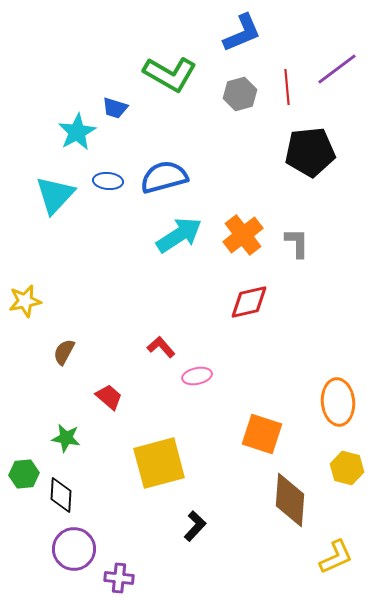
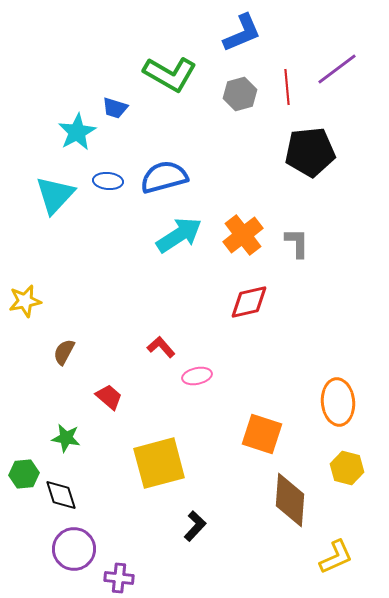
black diamond: rotated 21 degrees counterclockwise
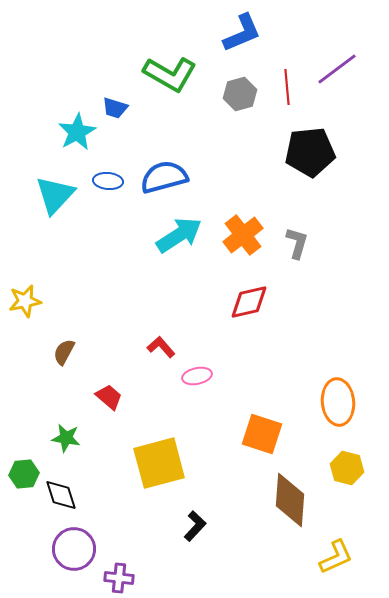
gray L-shape: rotated 16 degrees clockwise
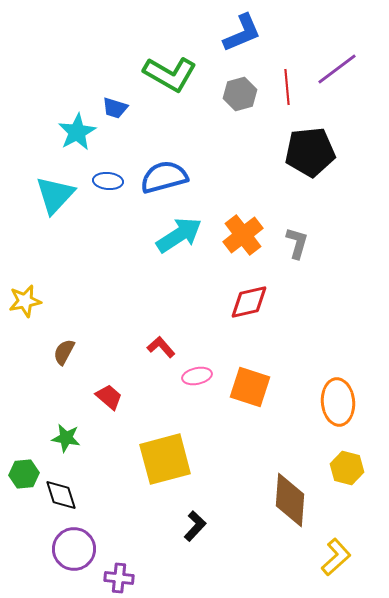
orange square: moved 12 px left, 47 px up
yellow square: moved 6 px right, 4 px up
yellow L-shape: rotated 18 degrees counterclockwise
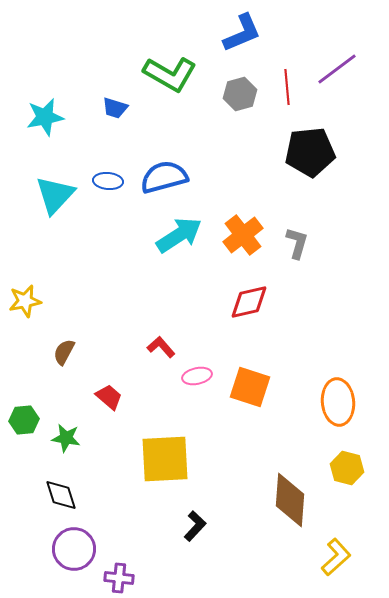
cyan star: moved 32 px left, 15 px up; rotated 18 degrees clockwise
yellow square: rotated 12 degrees clockwise
green hexagon: moved 54 px up
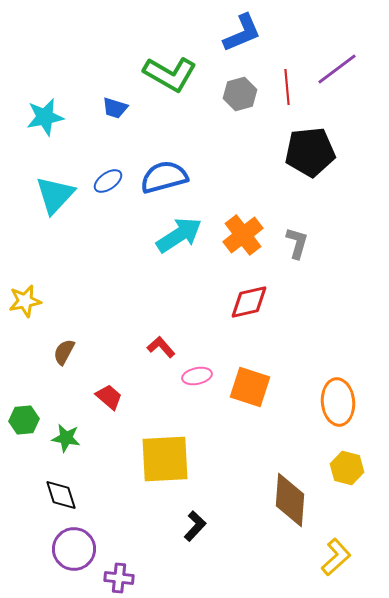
blue ellipse: rotated 40 degrees counterclockwise
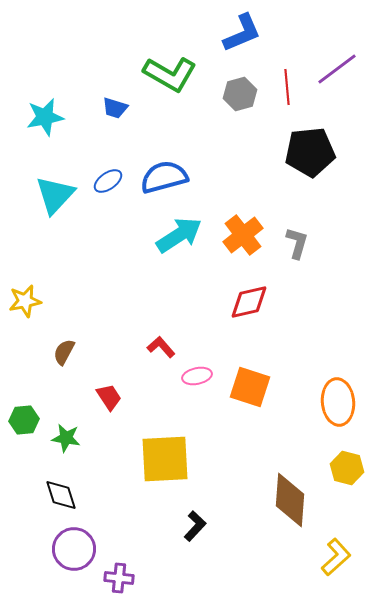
red trapezoid: rotated 16 degrees clockwise
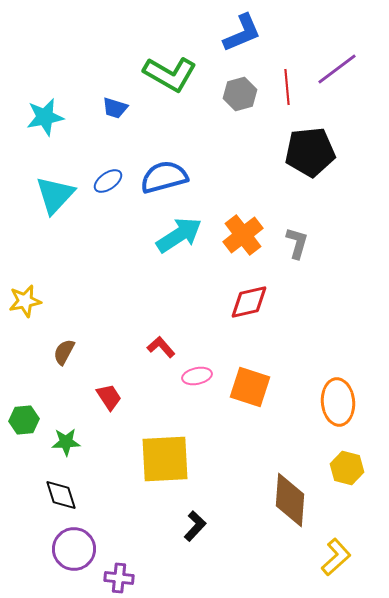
green star: moved 4 px down; rotated 12 degrees counterclockwise
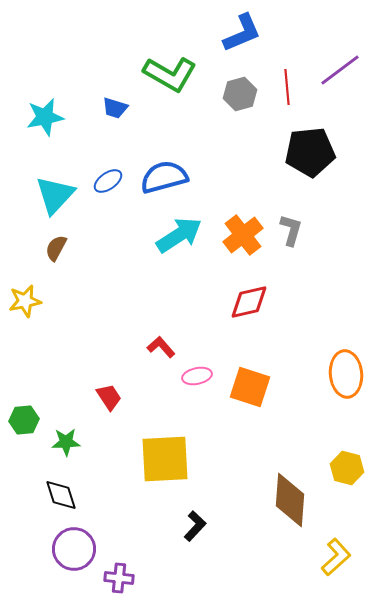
purple line: moved 3 px right, 1 px down
gray L-shape: moved 6 px left, 13 px up
brown semicircle: moved 8 px left, 104 px up
orange ellipse: moved 8 px right, 28 px up
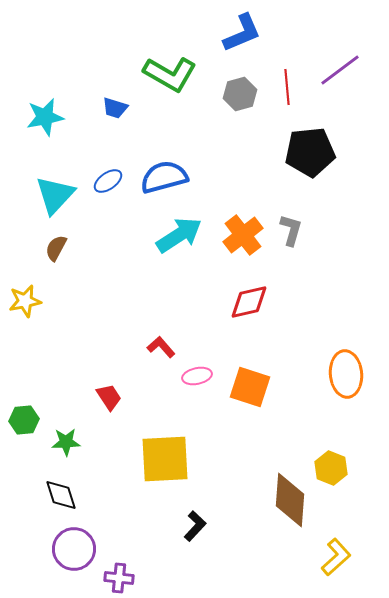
yellow hexagon: moved 16 px left; rotated 8 degrees clockwise
